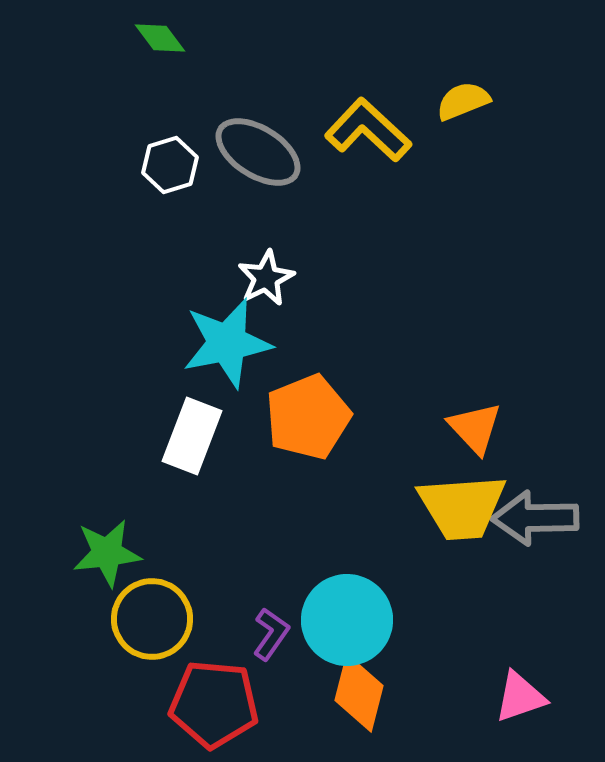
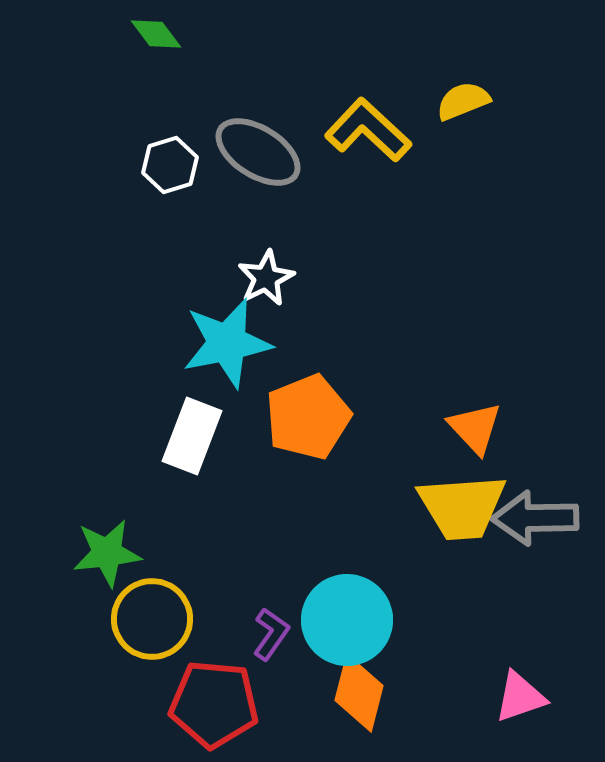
green diamond: moved 4 px left, 4 px up
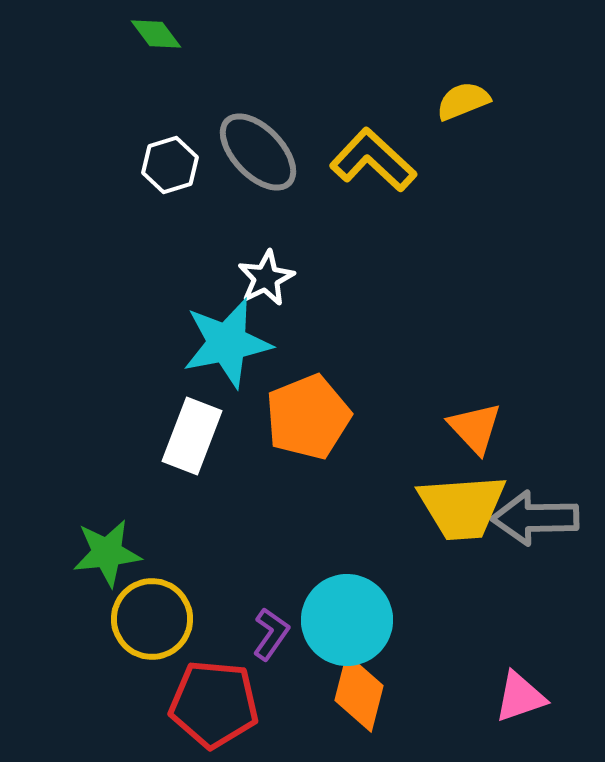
yellow L-shape: moved 5 px right, 30 px down
gray ellipse: rotated 14 degrees clockwise
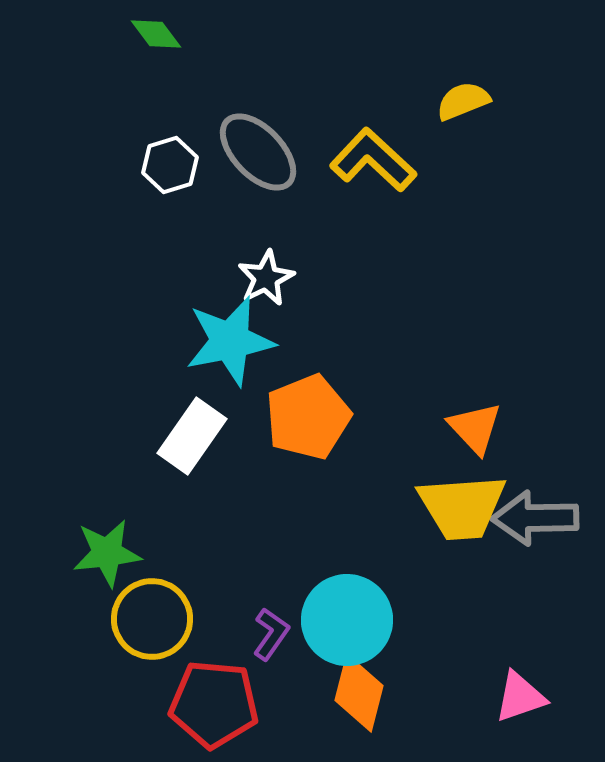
cyan star: moved 3 px right, 2 px up
white rectangle: rotated 14 degrees clockwise
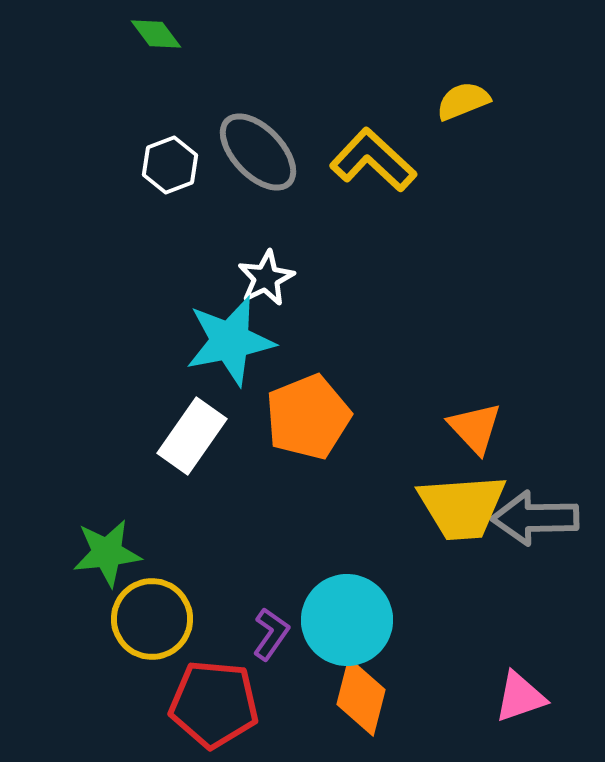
white hexagon: rotated 4 degrees counterclockwise
orange diamond: moved 2 px right, 4 px down
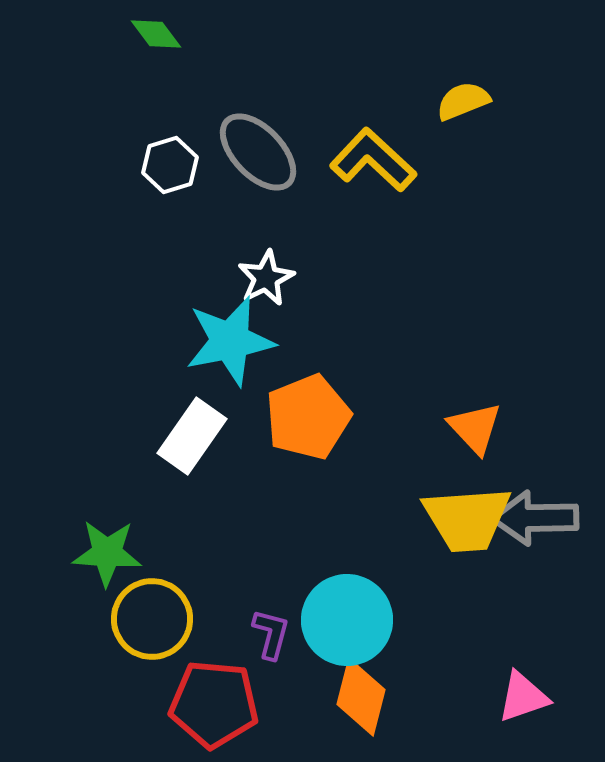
white hexagon: rotated 4 degrees clockwise
yellow trapezoid: moved 5 px right, 12 px down
green star: rotated 10 degrees clockwise
purple L-shape: rotated 20 degrees counterclockwise
pink triangle: moved 3 px right
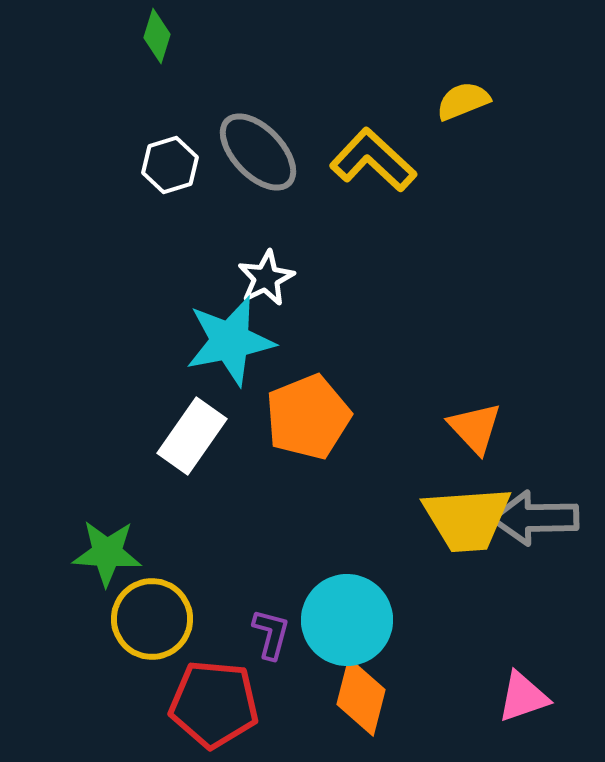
green diamond: moved 1 px right, 2 px down; rotated 54 degrees clockwise
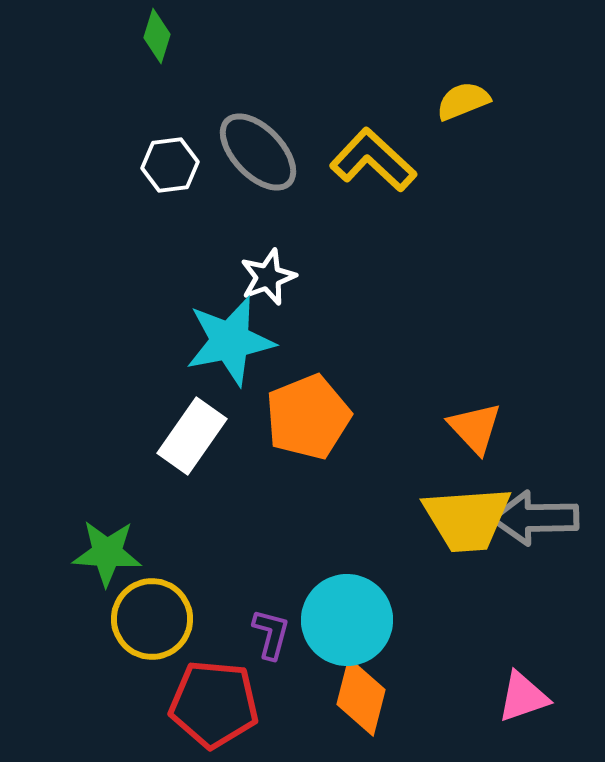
white hexagon: rotated 10 degrees clockwise
white star: moved 2 px right, 1 px up; rotated 6 degrees clockwise
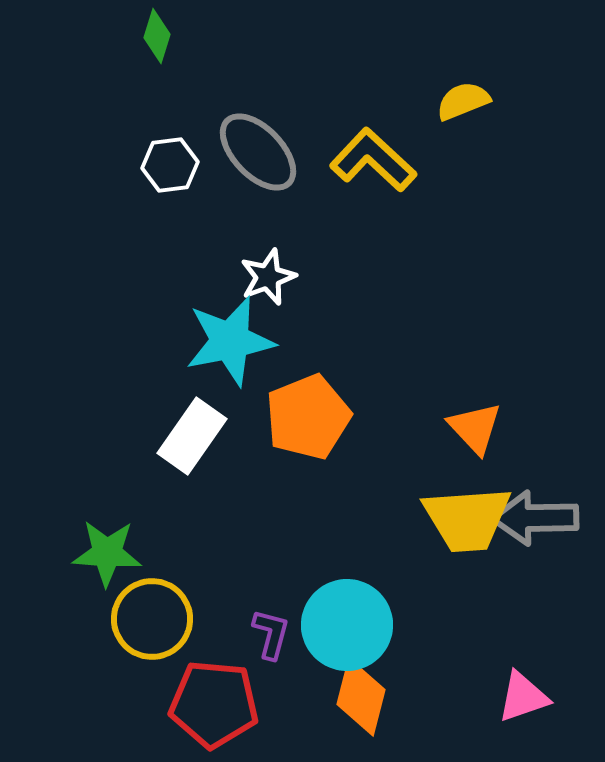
cyan circle: moved 5 px down
